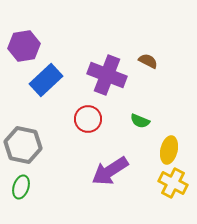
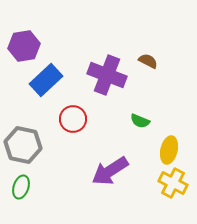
red circle: moved 15 px left
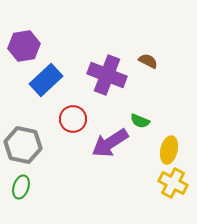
purple arrow: moved 28 px up
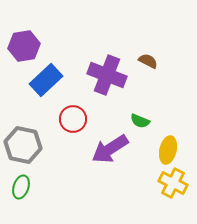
purple arrow: moved 6 px down
yellow ellipse: moved 1 px left
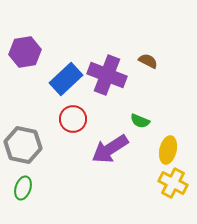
purple hexagon: moved 1 px right, 6 px down
blue rectangle: moved 20 px right, 1 px up
green ellipse: moved 2 px right, 1 px down
